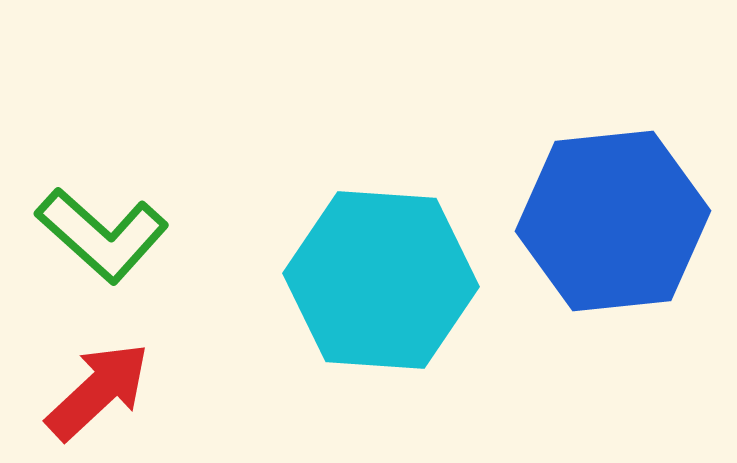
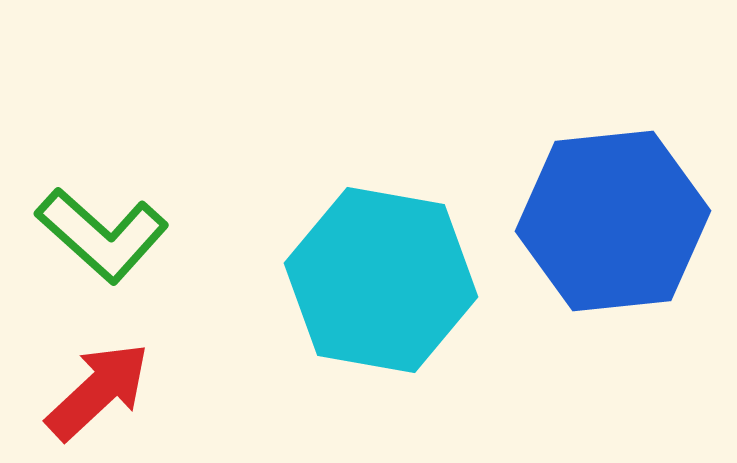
cyan hexagon: rotated 6 degrees clockwise
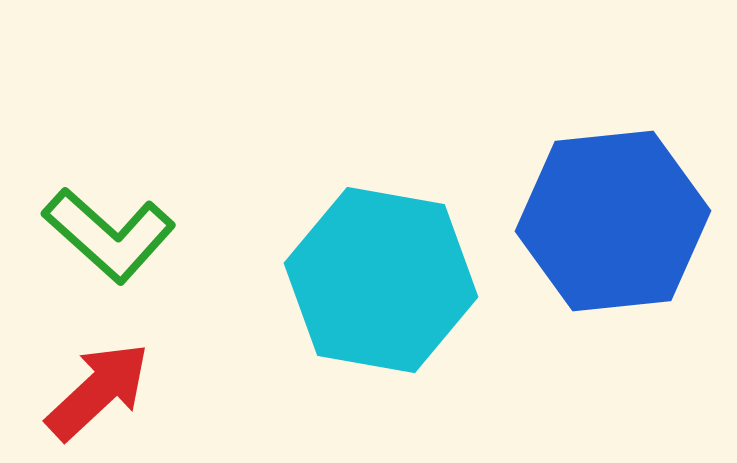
green L-shape: moved 7 px right
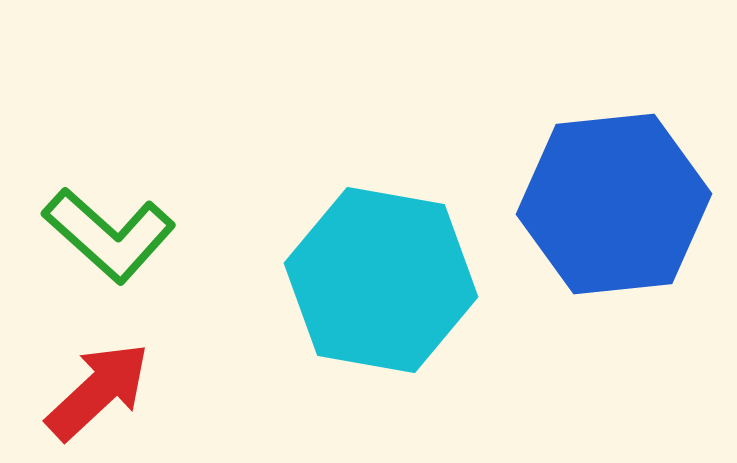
blue hexagon: moved 1 px right, 17 px up
